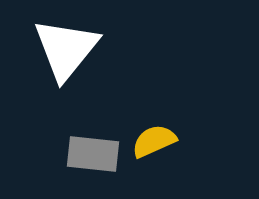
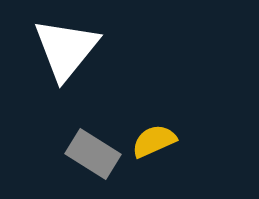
gray rectangle: rotated 26 degrees clockwise
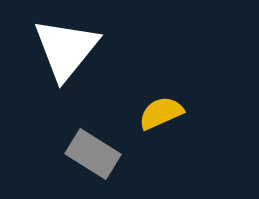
yellow semicircle: moved 7 px right, 28 px up
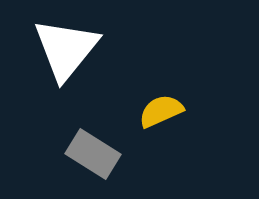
yellow semicircle: moved 2 px up
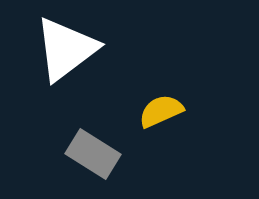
white triangle: rotated 14 degrees clockwise
